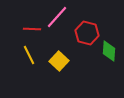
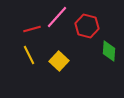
red line: rotated 18 degrees counterclockwise
red hexagon: moved 7 px up
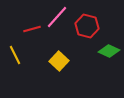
green diamond: rotated 70 degrees counterclockwise
yellow line: moved 14 px left
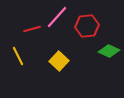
red hexagon: rotated 20 degrees counterclockwise
yellow line: moved 3 px right, 1 px down
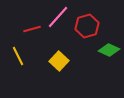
pink line: moved 1 px right
red hexagon: rotated 10 degrees counterclockwise
green diamond: moved 1 px up
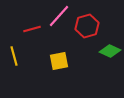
pink line: moved 1 px right, 1 px up
green diamond: moved 1 px right, 1 px down
yellow line: moved 4 px left; rotated 12 degrees clockwise
yellow square: rotated 36 degrees clockwise
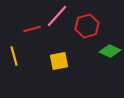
pink line: moved 2 px left
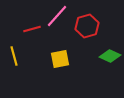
green diamond: moved 5 px down
yellow square: moved 1 px right, 2 px up
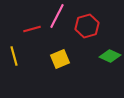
pink line: rotated 15 degrees counterclockwise
yellow square: rotated 12 degrees counterclockwise
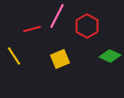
red hexagon: rotated 15 degrees counterclockwise
yellow line: rotated 18 degrees counterclockwise
